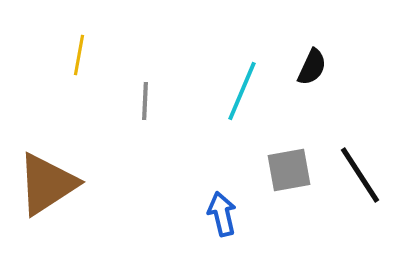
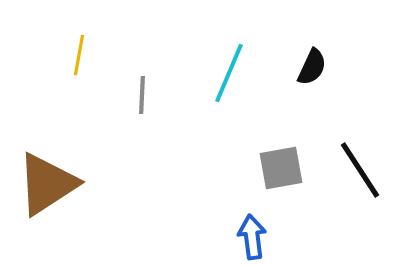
cyan line: moved 13 px left, 18 px up
gray line: moved 3 px left, 6 px up
gray square: moved 8 px left, 2 px up
black line: moved 5 px up
blue arrow: moved 30 px right, 23 px down; rotated 6 degrees clockwise
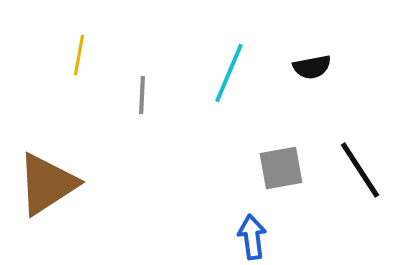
black semicircle: rotated 54 degrees clockwise
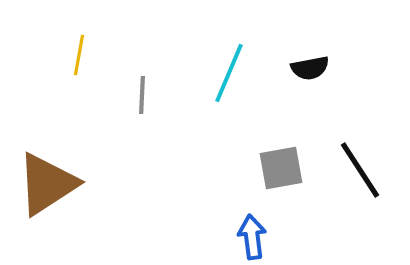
black semicircle: moved 2 px left, 1 px down
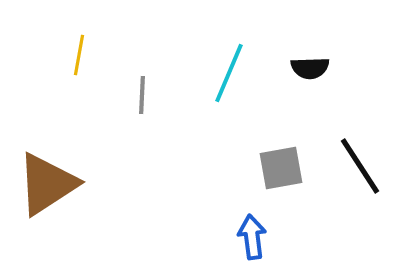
black semicircle: rotated 9 degrees clockwise
black line: moved 4 px up
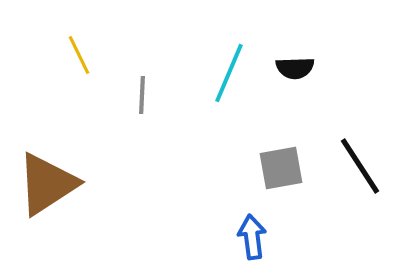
yellow line: rotated 36 degrees counterclockwise
black semicircle: moved 15 px left
